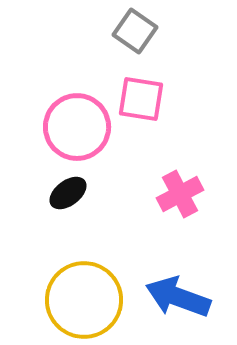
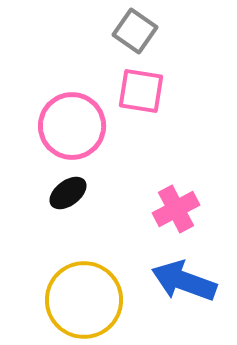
pink square: moved 8 px up
pink circle: moved 5 px left, 1 px up
pink cross: moved 4 px left, 15 px down
blue arrow: moved 6 px right, 16 px up
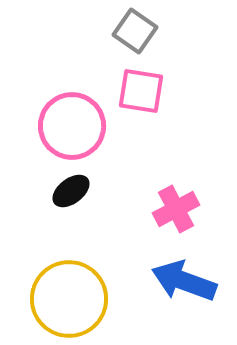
black ellipse: moved 3 px right, 2 px up
yellow circle: moved 15 px left, 1 px up
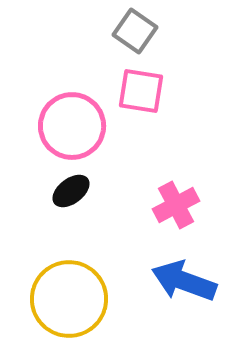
pink cross: moved 4 px up
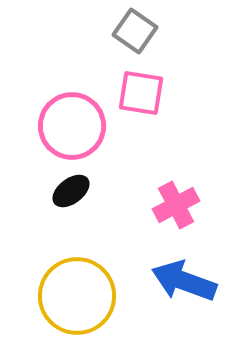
pink square: moved 2 px down
yellow circle: moved 8 px right, 3 px up
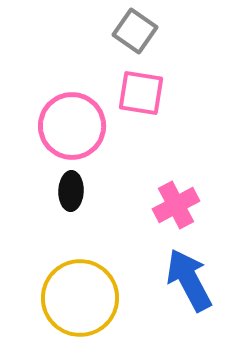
black ellipse: rotated 51 degrees counterclockwise
blue arrow: moved 5 px right, 1 px up; rotated 42 degrees clockwise
yellow circle: moved 3 px right, 2 px down
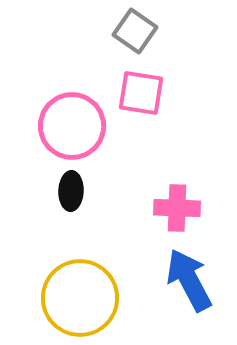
pink cross: moved 1 px right, 3 px down; rotated 30 degrees clockwise
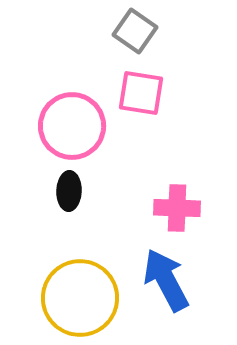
black ellipse: moved 2 px left
blue arrow: moved 23 px left
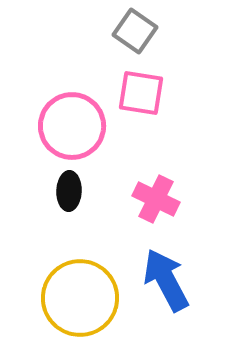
pink cross: moved 21 px left, 9 px up; rotated 24 degrees clockwise
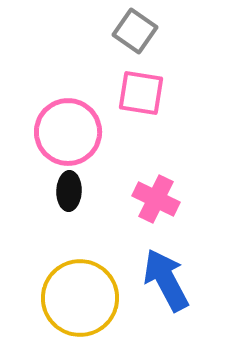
pink circle: moved 4 px left, 6 px down
